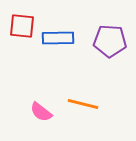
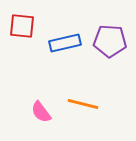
blue rectangle: moved 7 px right, 5 px down; rotated 12 degrees counterclockwise
pink semicircle: rotated 15 degrees clockwise
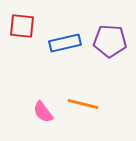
pink semicircle: moved 2 px right
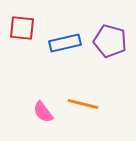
red square: moved 2 px down
purple pentagon: rotated 12 degrees clockwise
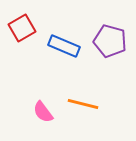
red square: rotated 36 degrees counterclockwise
blue rectangle: moved 1 px left, 3 px down; rotated 36 degrees clockwise
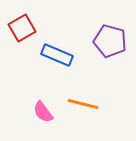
blue rectangle: moved 7 px left, 9 px down
